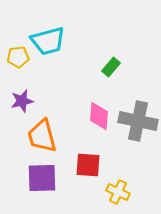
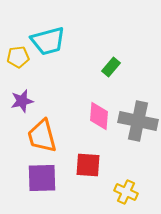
yellow cross: moved 8 px right
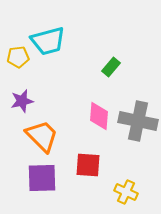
orange trapezoid: rotated 150 degrees clockwise
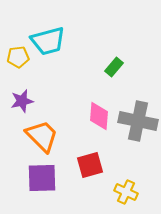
green rectangle: moved 3 px right
red square: moved 2 px right; rotated 20 degrees counterclockwise
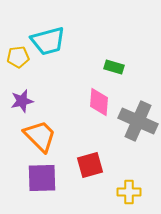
green rectangle: rotated 66 degrees clockwise
pink diamond: moved 14 px up
gray cross: rotated 12 degrees clockwise
orange trapezoid: moved 2 px left
yellow cross: moved 3 px right; rotated 25 degrees counterclockwise
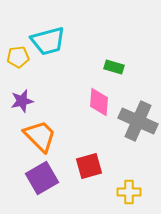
red square: moved 1 px left, 1 px down
purple square: rotated 28 degrees counterclockwise
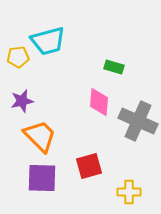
purple square: rotated 32 degrees clockwise
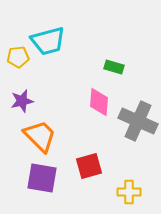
purple square: rotated 8 degrees clockwise
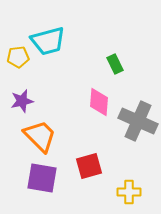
green rectangle: moved 1 px right, 3 px up; rotated 48 degrees clockwise
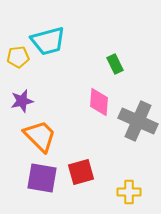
red square: moved 8 px left, 6 px down
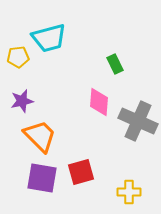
cyan trapezoid: moved 1 px right, 3 px up
